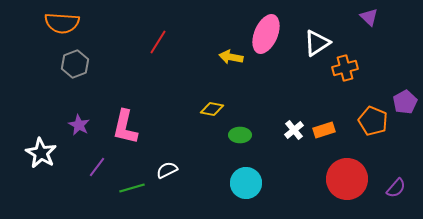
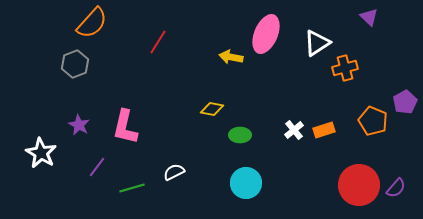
orange semicircle: moved 30 px right; rotated 52 degrees counterclockwise
white semicircle: moved 7 px right, 2 px down
red circle: moved 12 px right, 6 px down
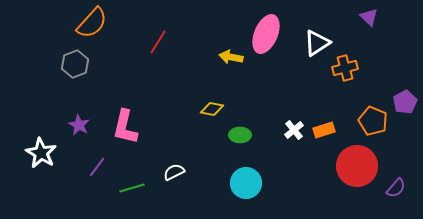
red circle: moved 2 px left, 19 px up
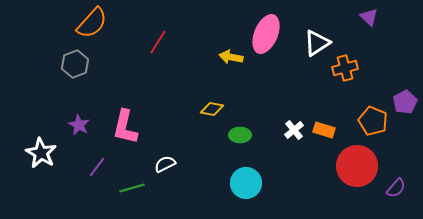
orange rectangle: rotated 35 degrees clockwise
white semicircle: moved 9 px left, 8 px up
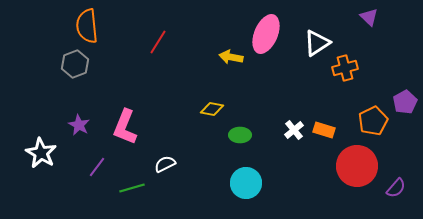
orange semicircle: moved 5 px left, 3 px down; rotated 132 degrees clockwise
orange pentagon: rotated 24 degrees clockwise
pink L-shape: rotated 9 degrees clockwise
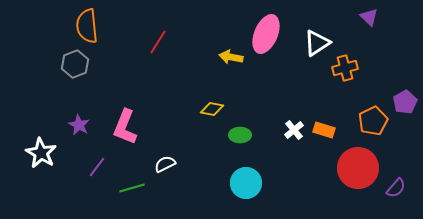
red circle: moved 1 px right, 2 px down
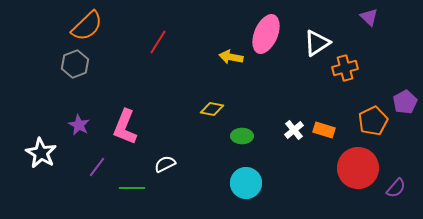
orange semicircle: rotated 128 degrees counterclockwise
green ellipse: moved 2 px right, 1 px down
green line: rotated 15 degrees clockwise
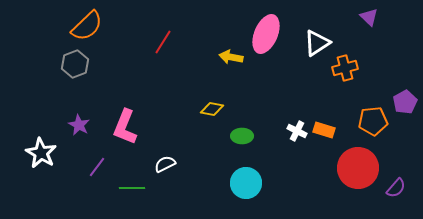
red line: moved 5 px right
orange pentagon: rotated 20 degrees clockwise
white cross: moved 3 px right, 1 px down; rotated 24 degrees counterclockwise
